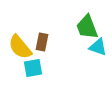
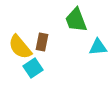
green trapezoid: moved 11 px left, 7 px up
cyan triangle: rotated 24 degrees counterclockwise
cyan square: rotated 24 degrees counterclockwise
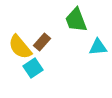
brown rectangle: rotated 30 degrees clockwise
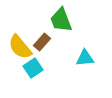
green trapezoid: moved 15 px left
cyan triangle: moved 13 px left, 11 px down
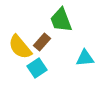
cyan square: moved 4 px right
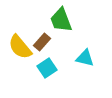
cyan triangle: rotated 18 degrees clockwise
cyan square: moved 10 px right
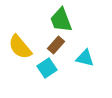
brown rectangle: moved 14 px right, 3 px down
